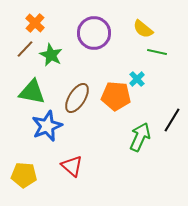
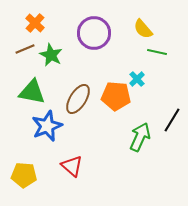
yellow semicircle: rotated 10 degrees clockwise
brown line: rotated 24 degrees clockwise
brown ellipse: moved 1 px right, 1 px down
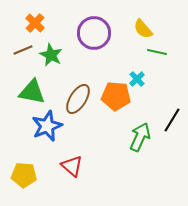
brown line: moved 2 px left, 1 px down
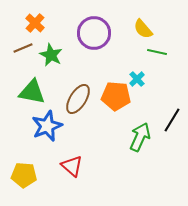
brown line: moved 2 px up
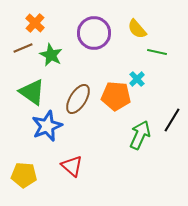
yellow semicircle: moved 6 px left
green triangle: rotated 24 degrees clockwise
green arrow: moved 2 px up
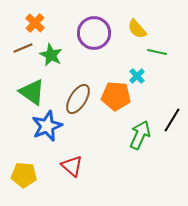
cyan cross: moved 3 px up
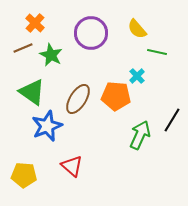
purple circle: moved 3 px left
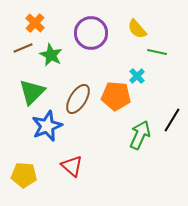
green triangle: rotated 40 degrees clockwise
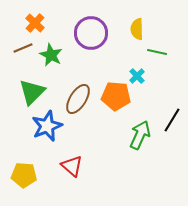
yellow semicircle: rotated 40 degrees clockwise
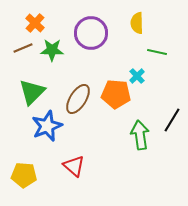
yellow semicircle: moved 6 px up
green star: moved 1 px right, 5 px up; rotated 25 degrees counterclockwise
orange pentagon: moved 2 px up
green arrow: rotated 32 degrees counterclockwise
red triangle: moved 2 px right
